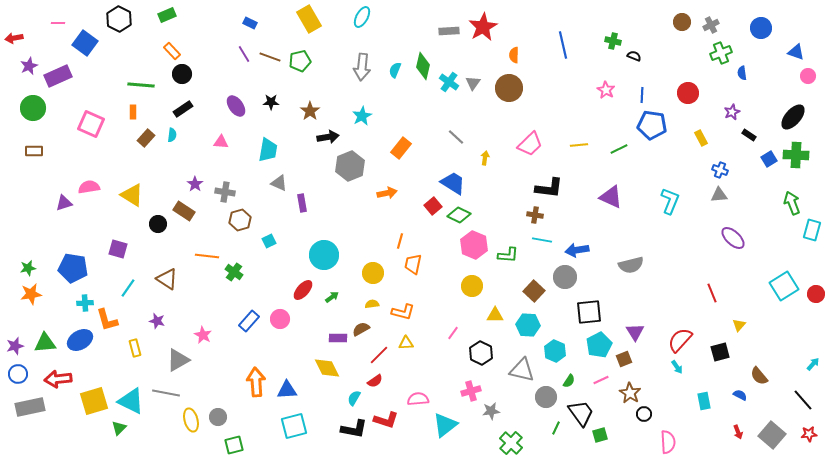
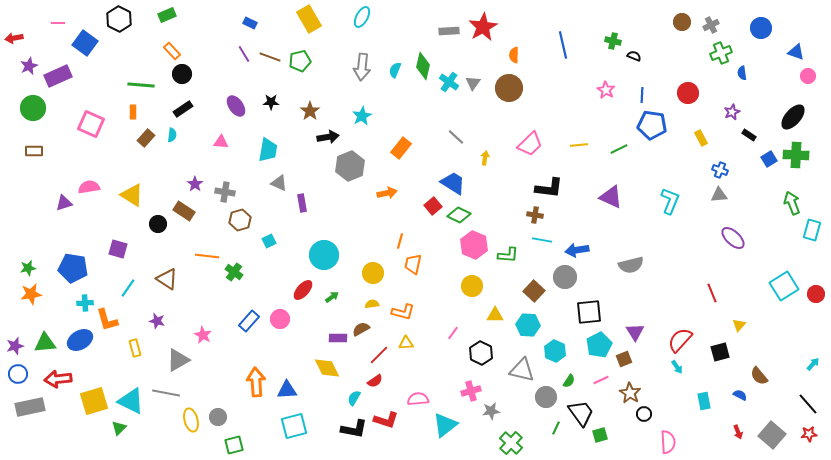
black line at (803, 400): moved 5 px right, 4 px down
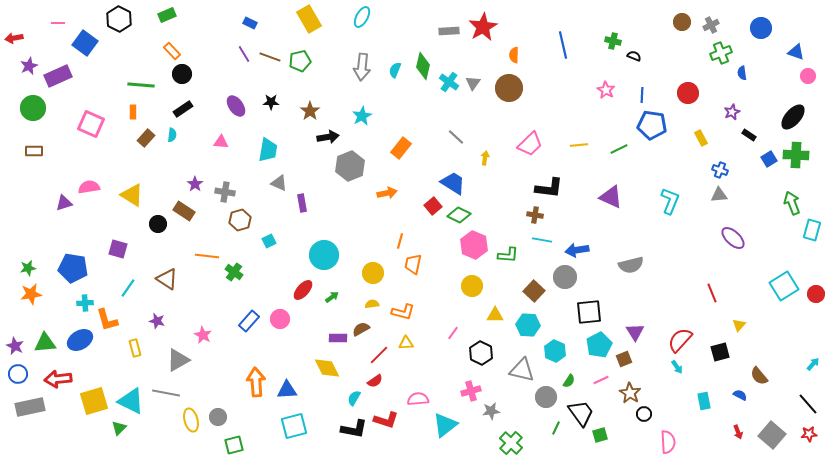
purple star at (15, 346): rotated 30 degrees counterclockwise
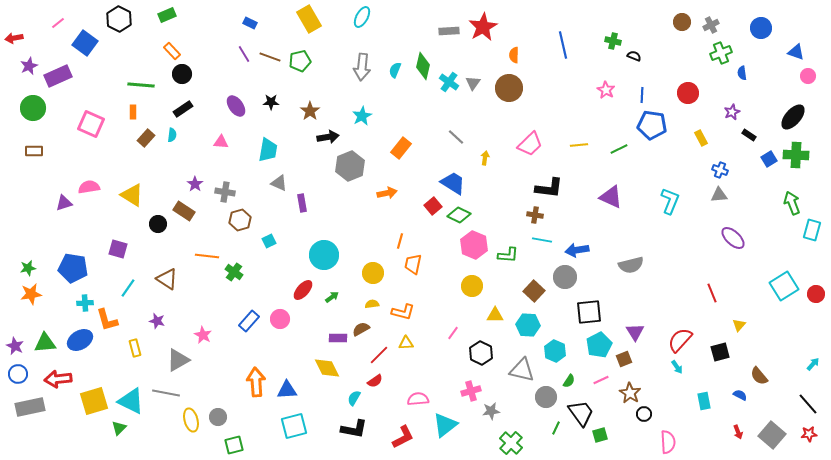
pink line at (58, 23): rotated 40 degrees counterclockwise
red L-shape at (386, 420): moved 17 px right, 17 px down; rotated 45 degrees counterclockwise
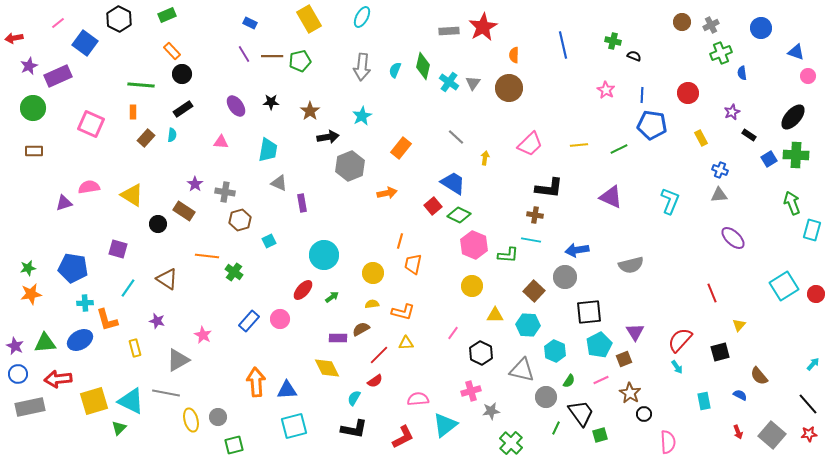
brown line at (270, 57): moved 2 px right, 1 px up; rotated 20 degrees counterclockwise
cyan line at (542, 240): moved 11 px left
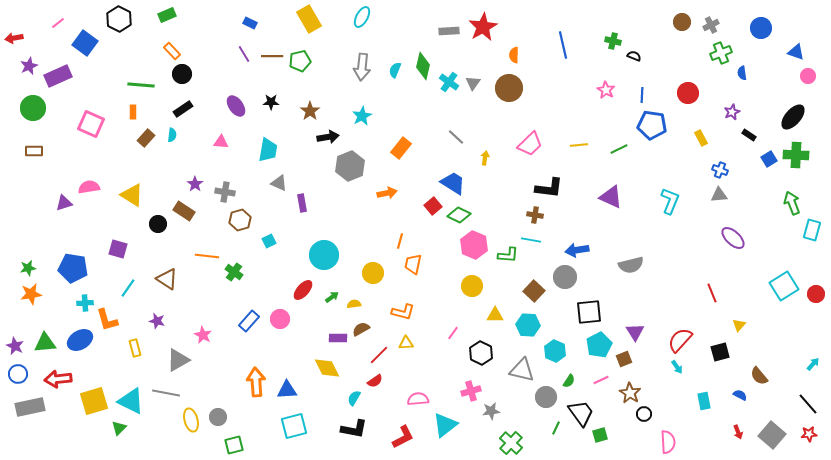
yellow semicircle at (372, 304): moved 18 px left
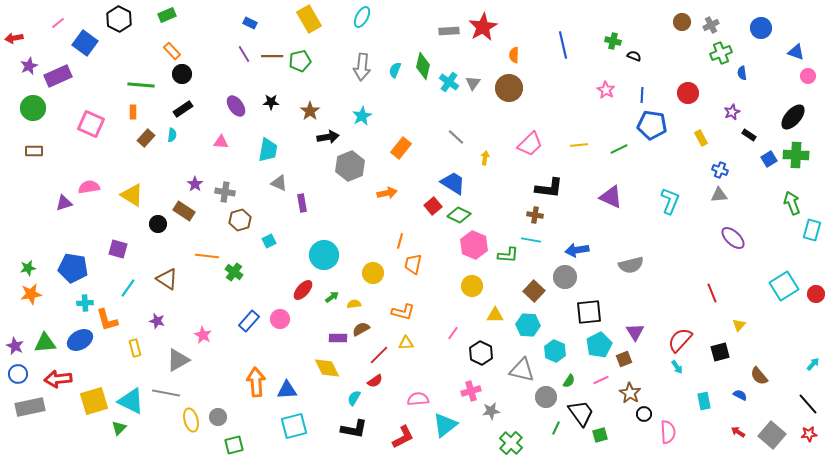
red arrow at (738, 432): rotated 144 degrees clockwise
pink semicircle at (668, 442): moved 10 px up
